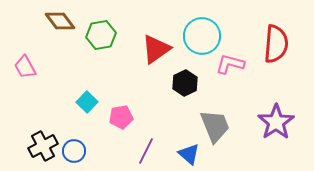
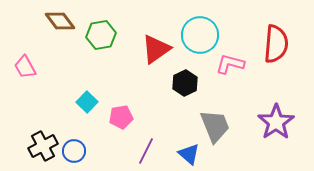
cyan circle: moved 2 px left, 1 px up
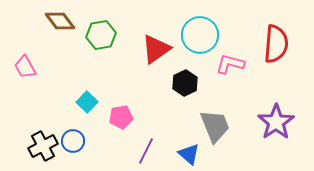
blue circle: moved 1 px left, 10 px up
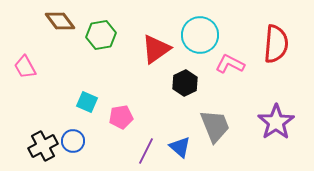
pink L-shape: rotated 12 degrees clockwise
cyan square: rotated 20 degrees counterclockwise
blue triangle: moved 9 px left, 7 px up
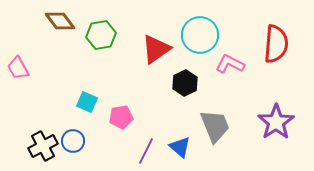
pink trapezoid: moved 7 px left, 1 px down
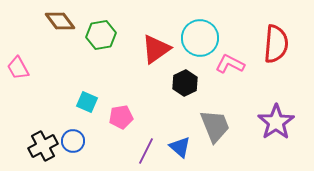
cyan circle: moved 3 px down
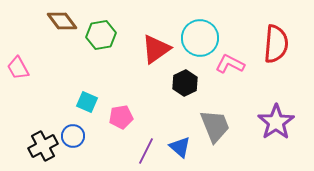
brown diamond: moved 2 px right
blue circle: moved 5 px up
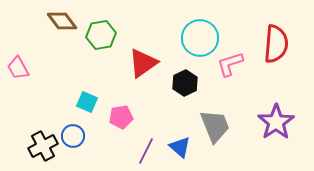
red triangle: moved 13 px left, 14 px down
pink L-shape: rotated 44 degrees counterclockwise
